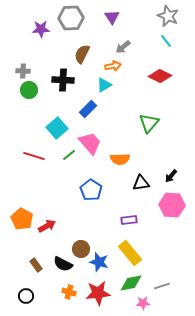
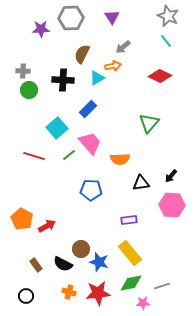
cyan triangle: moved 7 px left, 7 px up
blue pentagon: rotated 30 degrees counterclockwise
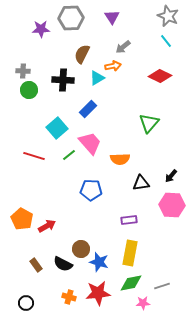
yellow rectangle: rotated 50 degrees clockwise
orange cross: moved 5 px down
black circle: moved 7 px down
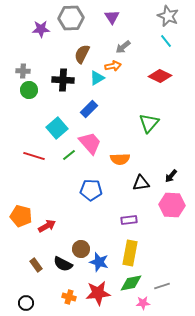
blue rectangle: moved 1 px right
orange pentagon: moved 1 px left, 3 px up; rotated 15 degrees counterclockwise
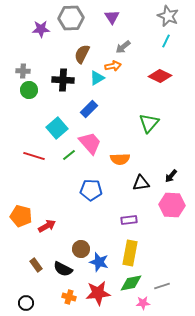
cyan line: rotated 64 degrees clockwise
black semicircle: moved 5 px down
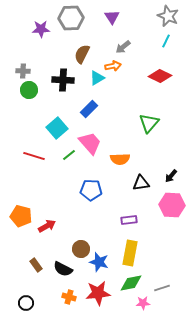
gray line: moved 2 px down
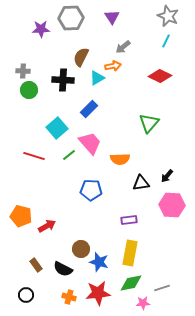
brown semicircle: moved 1 px left, 3 px down
black arrow: moved 4 px left
black circle: moved 8 px up
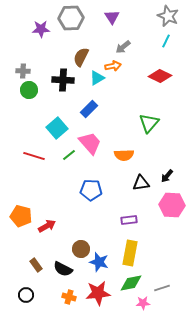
orange semicircle: moved 4 px right, 4 px up
